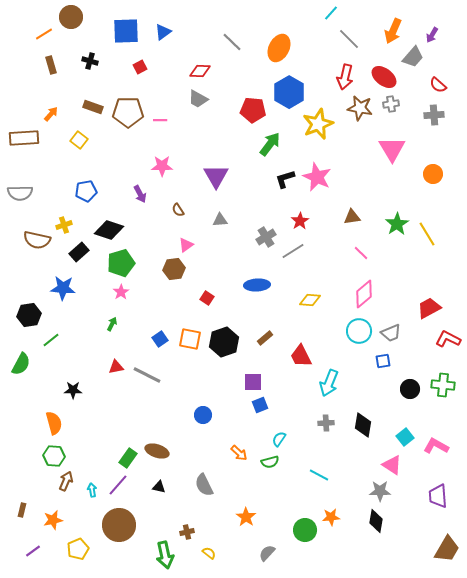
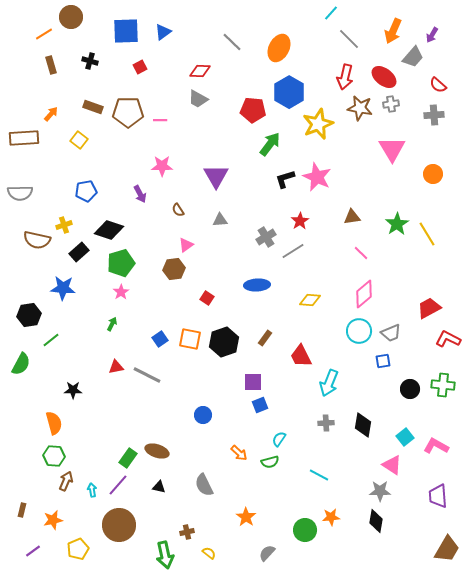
brown rectangle at (265, 338): rotated 14 degrees counterclockwise
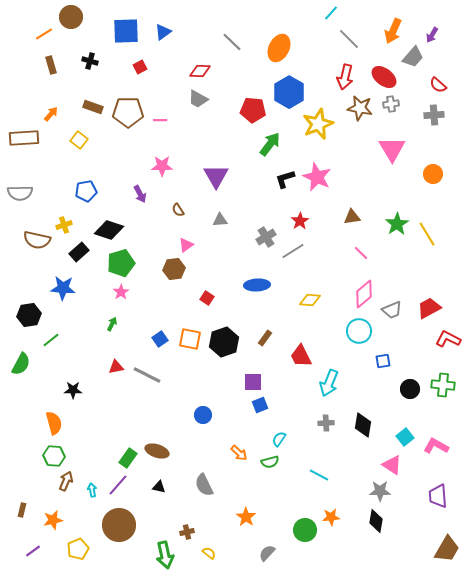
gray trapezoid at (391, 333): moved 1 px right, 23 px up
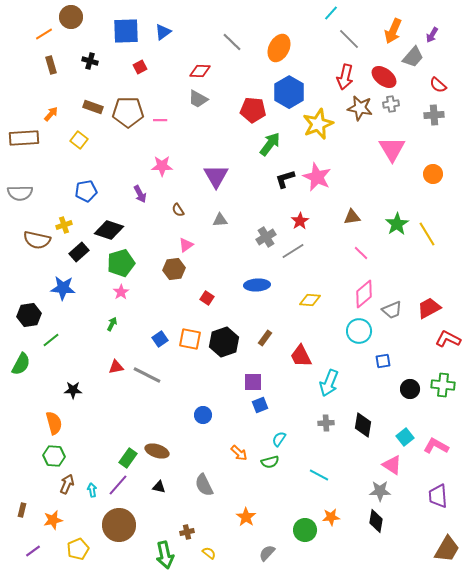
brown arrow at (66, 481): moved 1 px right, 3 px down
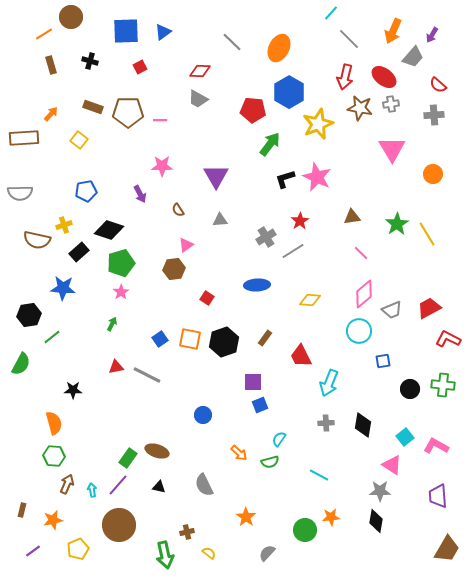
green line at (51, 340): moved 1 px right, 3 px up
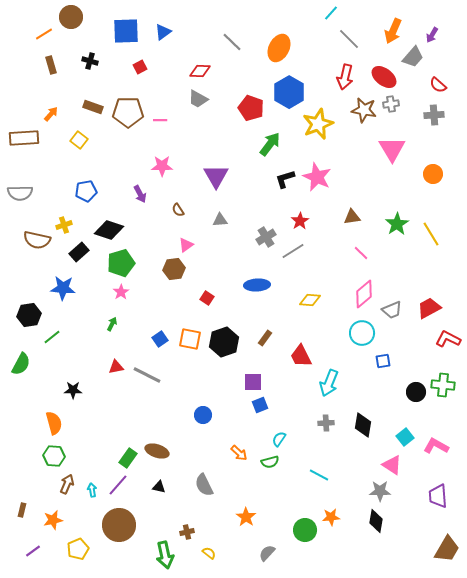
brown star at (360, 108): moved 4 px right, 2 px down
red pentagon at (253, 110): moved 2 px left, 2 px up; rotated 15 degrees clockwise
yellow line at (427, 234): moved 4 px right
cyan circle at (359, 331): moved 3 px right, 2 px down
black circle at (410, 389): moved 6 px right, 3 px down
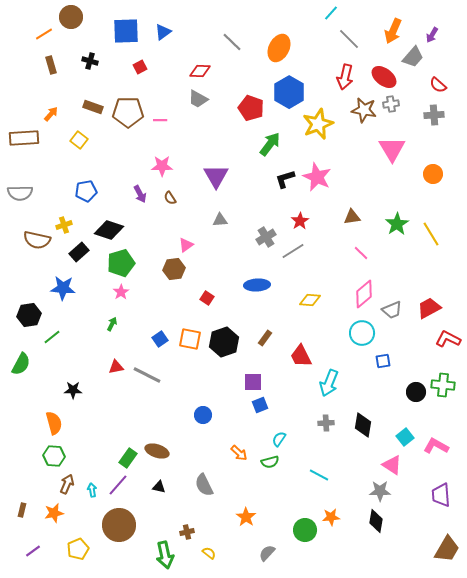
brown semicircle at (178, 210): moved 8 px left, 12 px up
purple trapezoid at (438, 496): moved 3 px right, 1 px up
orange star at (53, 520): moved 1 px right, 7 px up
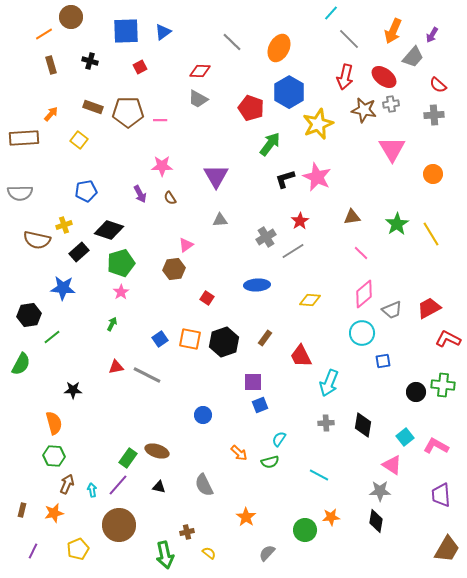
purple line at (33, 551): rotated 28 degrees counterclockwise
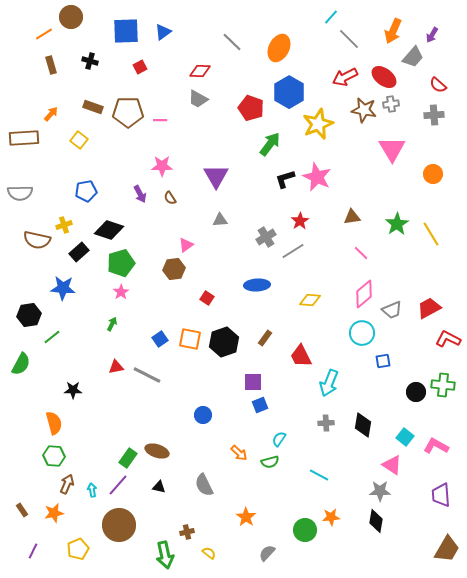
cyan line at (331, 13): moved 4 px down
red arrow at (345, 77): rotated 50 degrees clockwise
cyan square at (405, 437): rotated 12 degrees counterclockwise
brown rectangle at (22, 510): rotated 48 degrees counterclockwise
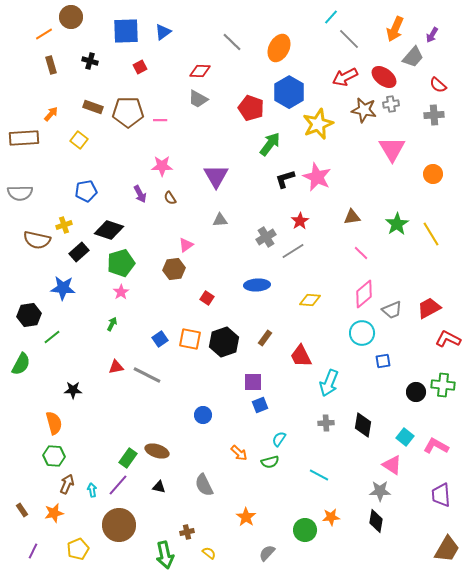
orange arrow at (393, 31): moved 2 px right, 2 px up
